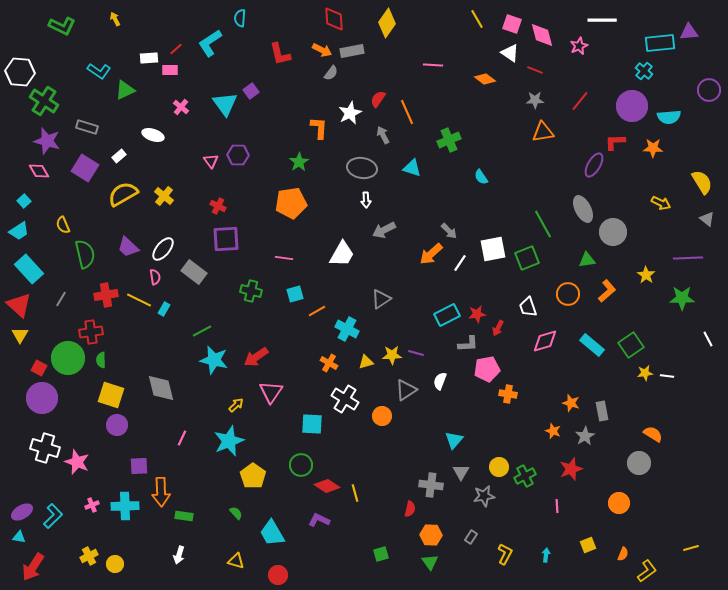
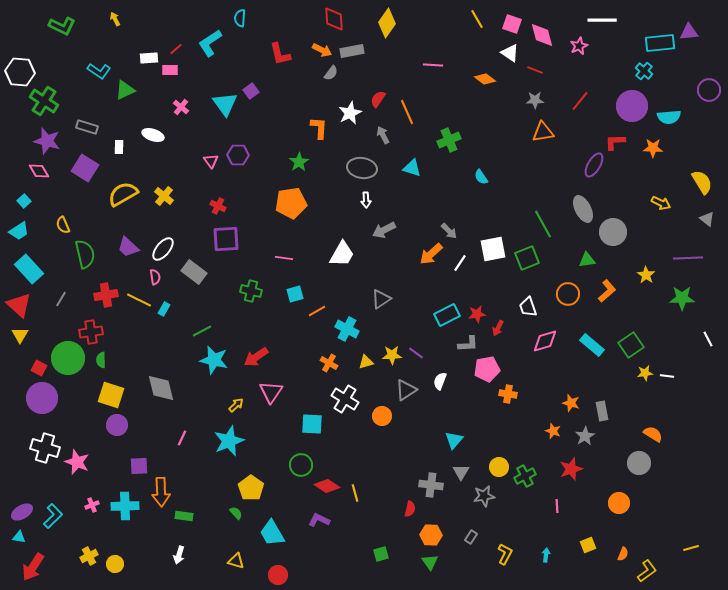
white rectangle at (119, 156): moved 9 px up; rotated 48 degrees counterclockwise
purple line at (416, 353): rotated 21 degrees clockwise
yellow pentagon at (253, 476): moved 2 px left, 12 px down
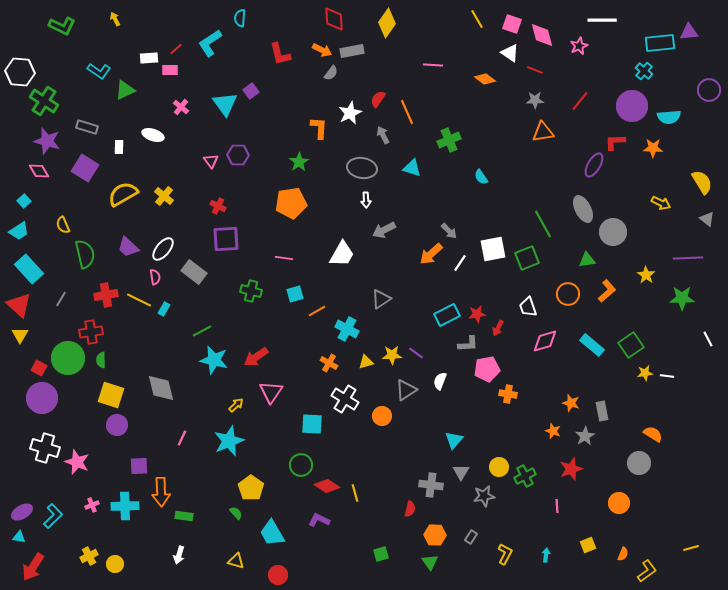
orange hexagon at (431, 535): moved 4 px right
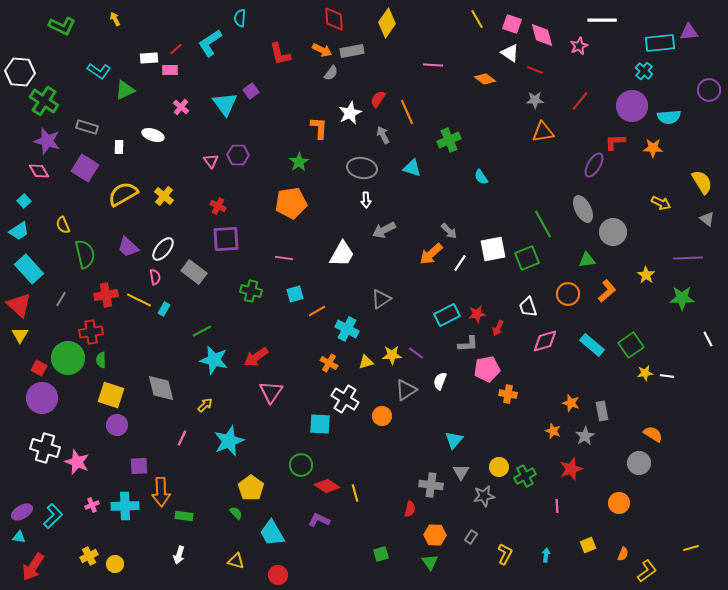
yellow arrow at (236, 405): moved 31 px left
cyan square at (312, 424): moved 8 px right
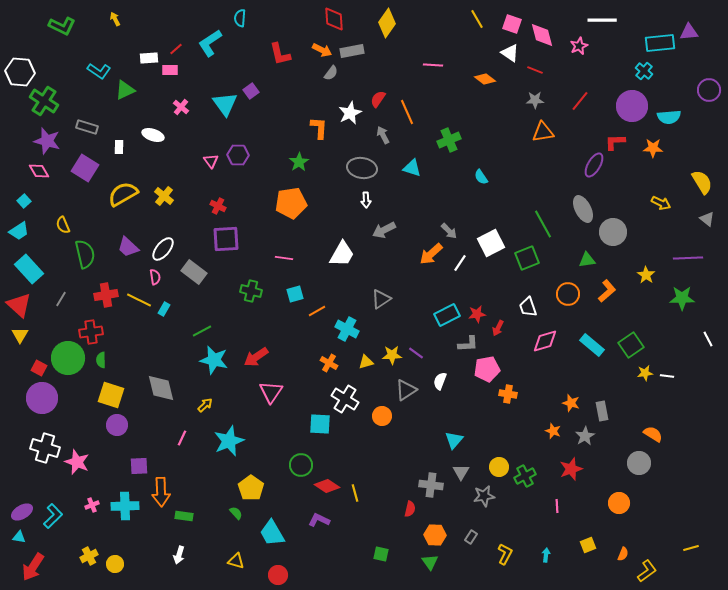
white square at (493, 249): moved 2 px left, 6 px up; rotated 16 degrees counterclockwise
green square at (381, 554): rotated 28 degrees clockwise
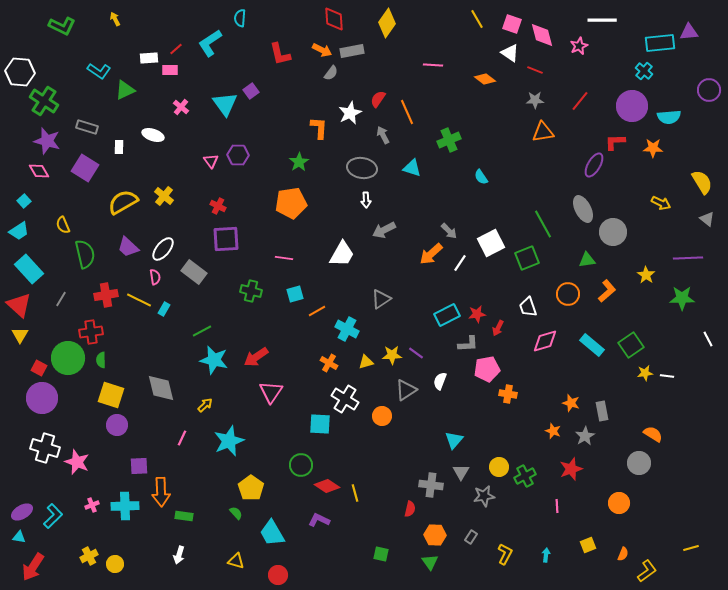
yellow semicircle at (123, 194): moved 8 px down
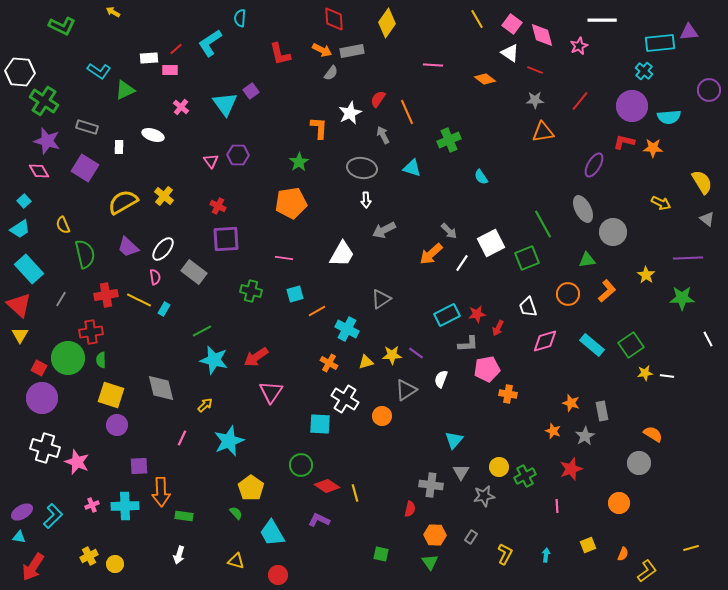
yellow arrow at (115, 19): moved 2 px left, 7 px up; rotated 32 degrees counterclockwise
pink square at (512, 24): rotated 18 degrees clockwise
red L-shape at (615, 142): moved 9 px right; rotated 15 degrees clockwise
cyan trapezoid at (19, 231): moved 1 px right, 2 px up
white line at (460, 263): moved 2 px right
white semicircle at (440, 381): moved 1 px right, 2 px up
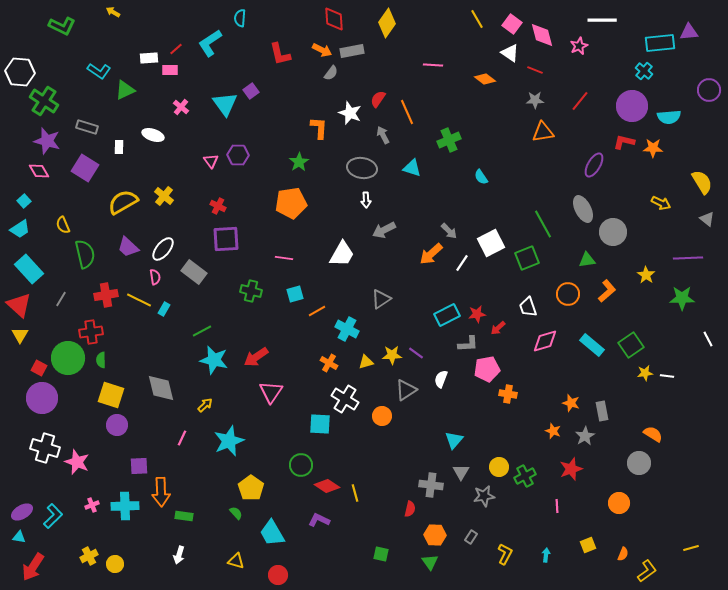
white star at (350, 113): rotated 25 degrees counterclockwise
red arrow at (498, 328): rotated 21 degrees clockwise
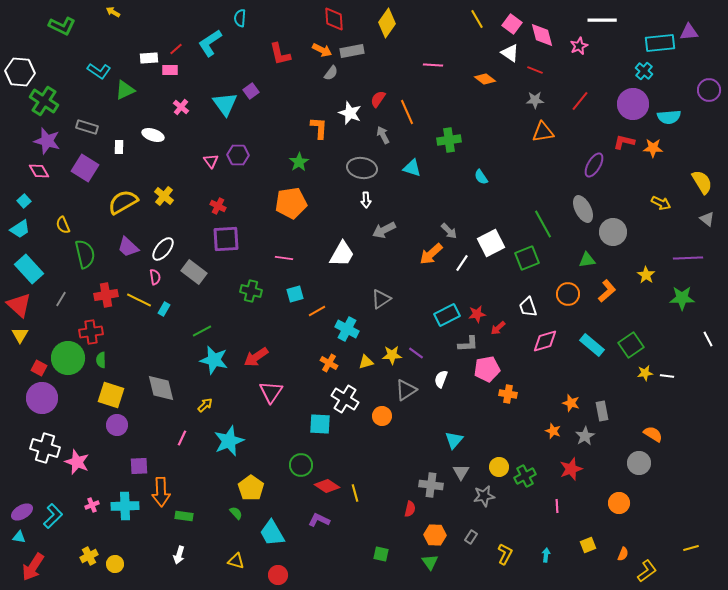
purple circle at (632, 106): moved 1 px right, 2 px up
green cross at (449, 140): rotated 15 degrees clockwise
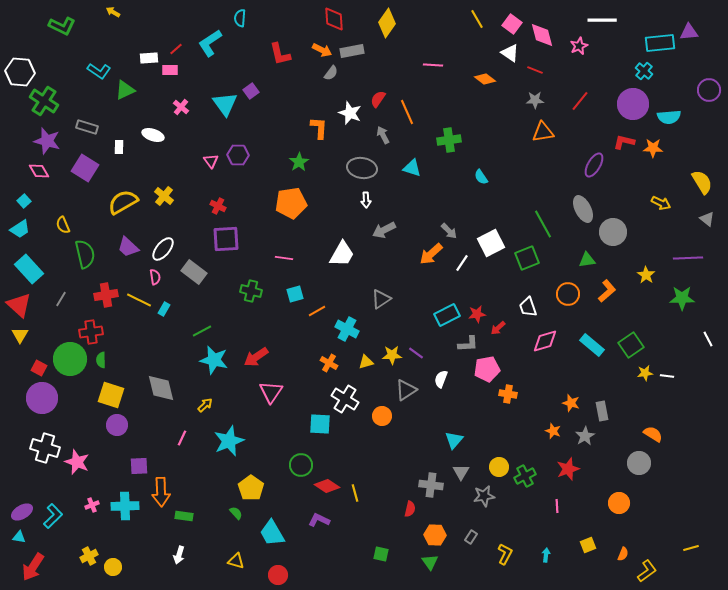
green circle at (68, 358): moved 2 px right, 1 px down
red star at (571, 469): moved 3 px left
yellow circle at (115, 564): moved 2 px left, 3 px down
